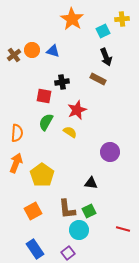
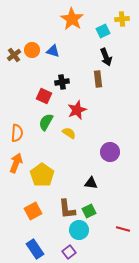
brown rectangle: rotated 56 degrees clockwise
red square: rotated 14 degrees clockwise
yellow semicircle: moved 1 px left, 1 px down
purple square: moved 1 px right, 1 px up
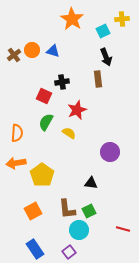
orange arrow: rotated 120 degrees counterclockwise
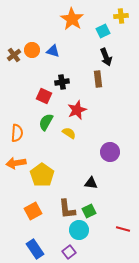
yellow cross: moved 1 px left, 3 px up
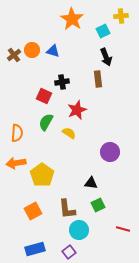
green square: moved 9 px right, 6 px up
blue rectangle: rotated 72 degrees counterclockwise
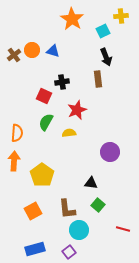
yellow semicircle: rotated 40 degrees counterclockwise
orange arrow: moved 2 px left, 2 px up; rotated 102 degrees clockwise
green square: rotated 24 degrees counterclockwise
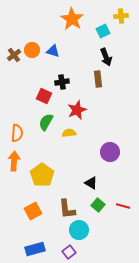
black triangle: rotated 24 degrees clockwise
red line: moved 23 px up
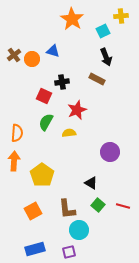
orange circle: moved 9 px down
brown rectangle: moved 1 px left; rotated 56 degrees counterclockwise
purple square: rotated 24 degrees clockwise
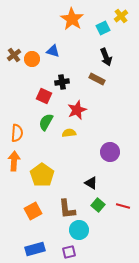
yellow cross: rotated 32 degrees counterclockwise
cyan square: moved 3 px up
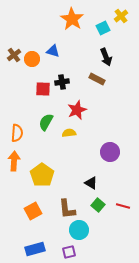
red square: moved 1 px left, 7 px up; rotated 21 degrees counterclockwise
